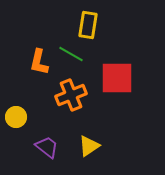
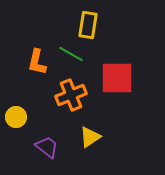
orange L-shape: moved 2 px left
yellow triangle: moved 1 px right, 9 px up
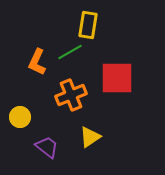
green line: moved 1 px left, 2 px up; rotated 60 degrees counterclockwise
orange L-shape: rotated 12 degrees clockwise
yellow circle: moved 4 px right
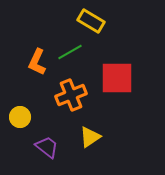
yellow rectangle: moved 3 px right, 4 px up; rotated 68 degrees counterclockwise
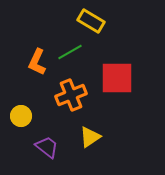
yellow circle: moved 1 px right, 1 px up
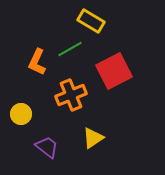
green line: moved 3 px up
red square: moved 3 px left, 7 px up; rotated 27 degrees counterclockwise
yellow circle: moved 2 px up
yellow triangle: moved 3 px right, 1 px down
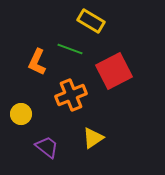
green line: rotated 50 degrees clockwise
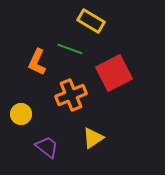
red square: moved 2 px down
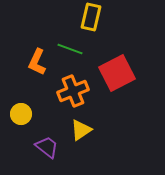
yellow rectangle: moved 4 px up; rotated 72 degrees clockwise
red square: moved 3 px right
orange cross: moved 2 px right, 4 px up
yellow triangle: moved 12 px left, 8 px up
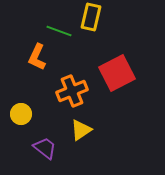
green line: moved 11 px left, 18 px up
orange L-shape: moved 5 px up
orange cross: moved 1 px left
purple trapezoid: moved 2 px left, 1 px down
